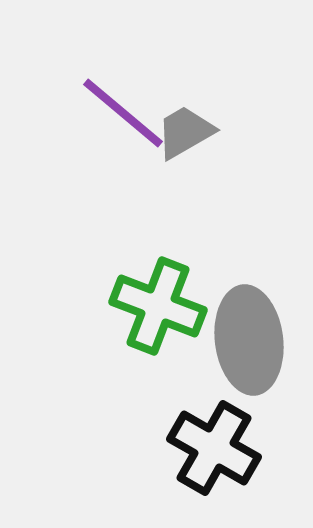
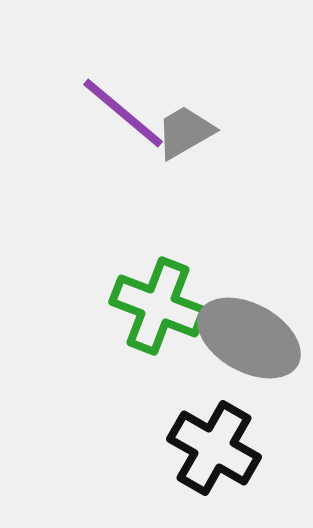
gray ellipse: moved 2 px up; rotated 54 degrees counterclockwise
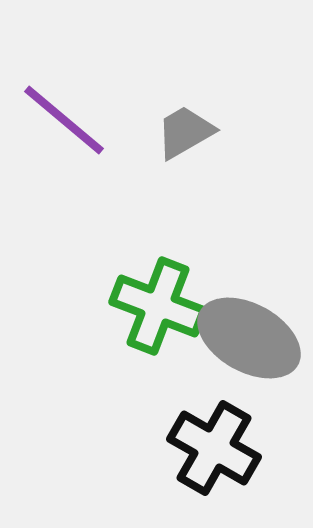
purple line: moved 59 px left, 7 px down
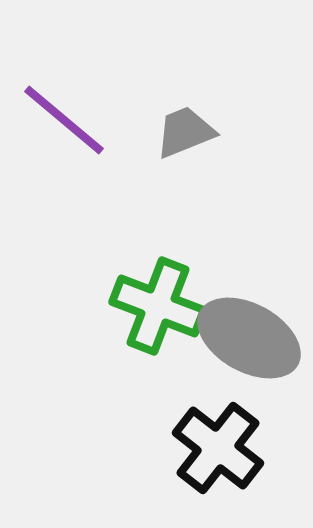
gray trapezoid: rotated 8 degrees clockwise
black cross: moved 4 px right; rotated 8 degrees clockwise
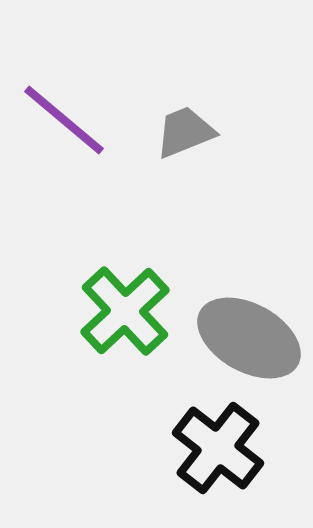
green cross: moved 33 px left, 5 px down; rotated 26 degrees clockwise
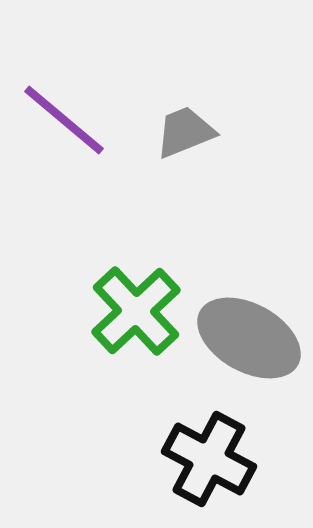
green cross: moved 11 px right
black cross: moved 9 px left, 11 px down; rotated 10 degrees counterclockwise
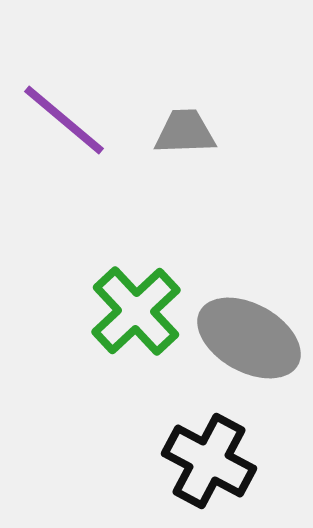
gray trapezoid: rotated 20 degrees clockwise
black cross: moved 2 px down
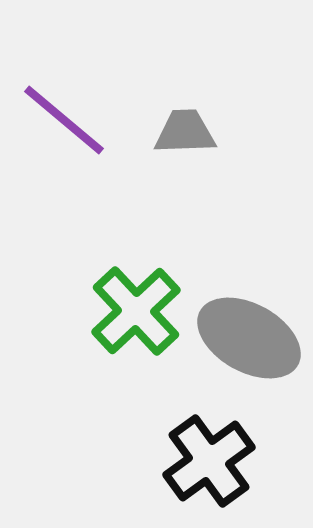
black cross: rotated 26 degrees clockwise
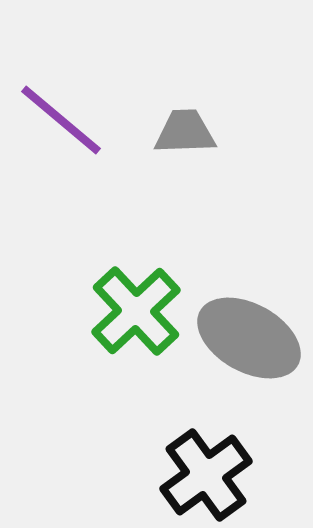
purple line: moved 3 px left
black cross: moved 3 px left, 14 px down
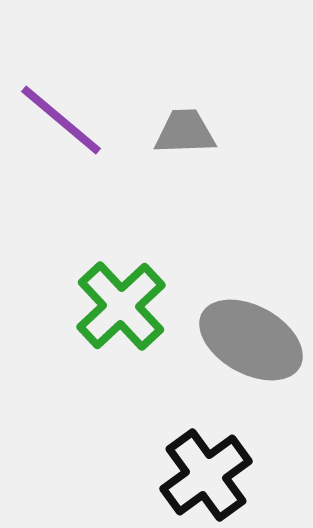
green cross: moved 15 px left, 5 px up
gray ellipse: moved 2 px right, 2 px down
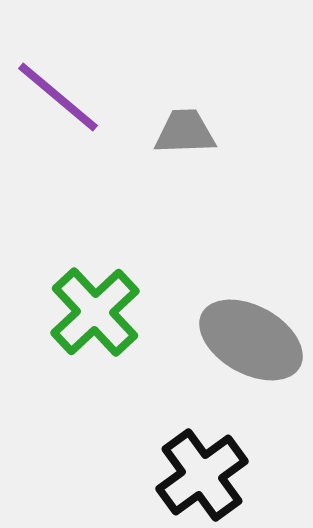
purple line: moved 3 px left, 23 px up
green cross: moved 26 px left, 6 px down
black cross: moved 4 px left
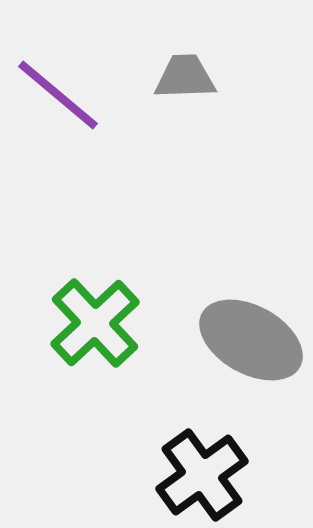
purple line: moved 2 px up
gray trapezoid: moved 55 px up
green cross: moved 11 px down
